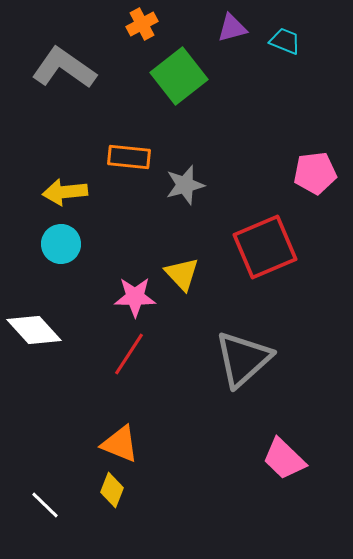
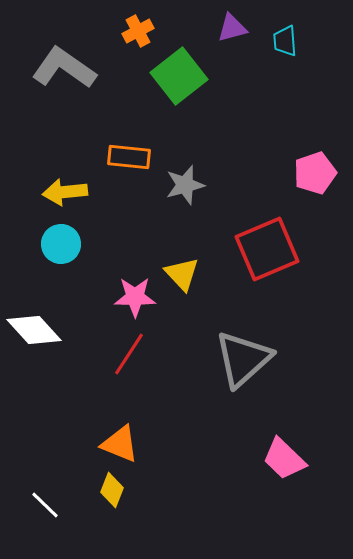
orange cross: moved 4 px left, 7 px down
cyan trapezoid: rotated 116 degrees counterclockwise
pink pentagon: rotated 12 degrees counterclockwise
red square: moved 2 px right, 2 px down
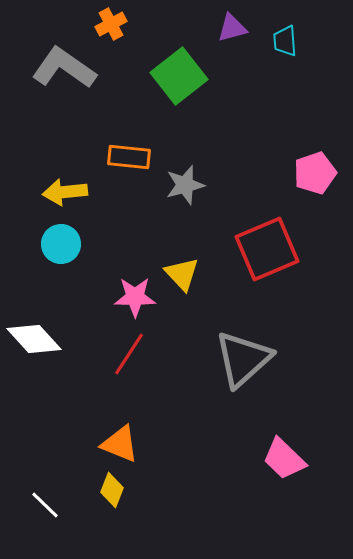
orange cross: moved 27 px left, 7 px up
white diamond: moved 9 px down
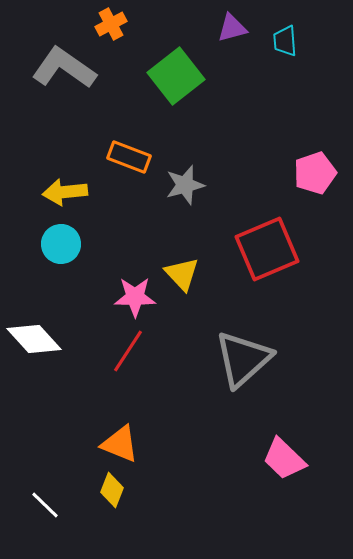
green square: moved 3 px left
orange rectangle: rotated 15 degrees clockwise
red line: moved 1 px left, 3 px up
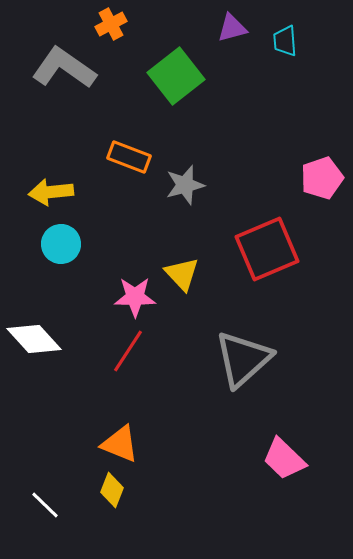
pink pentagon: moved 7 px right, 5 px down
yellow arrow: moved 14 px left
